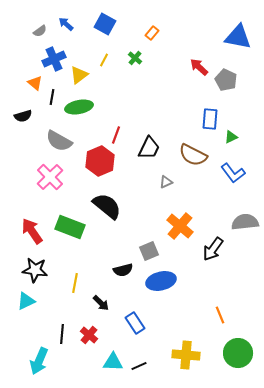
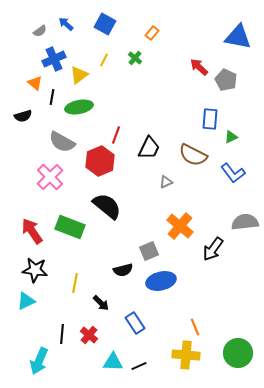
gray semicircle at (59, 141): moved 3 px right, 1 px down
orange line at (220, 315): moved 25 px left, 12 px down
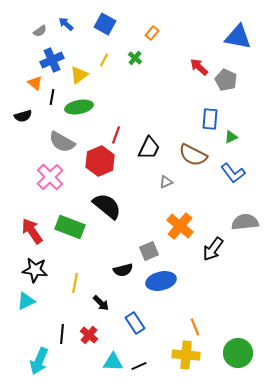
blue cross at (54, 59): moved 2 px left, 1 px down
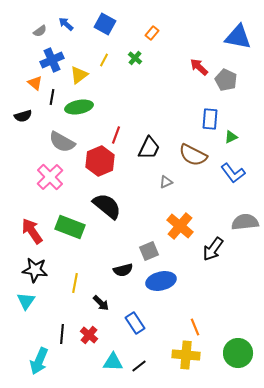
cyan triangle at (26, 301): rotated 30 degrees counterclockwise
black line at (139, 366): rotated 14 degrees counterclockwise
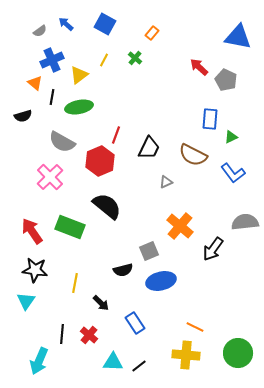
orange line at (195, 327): rotated 42 degrees counterclockwise
